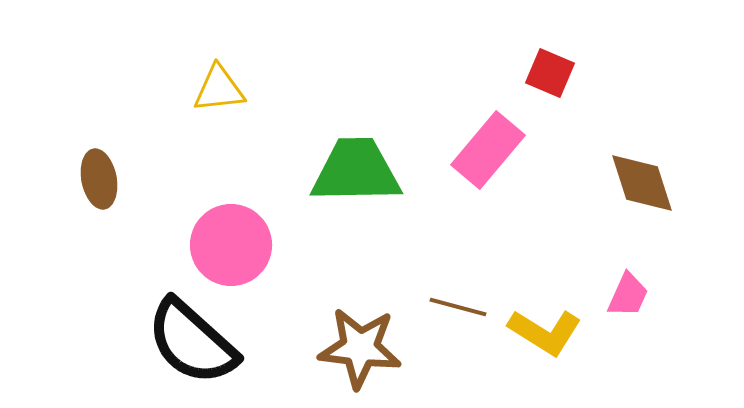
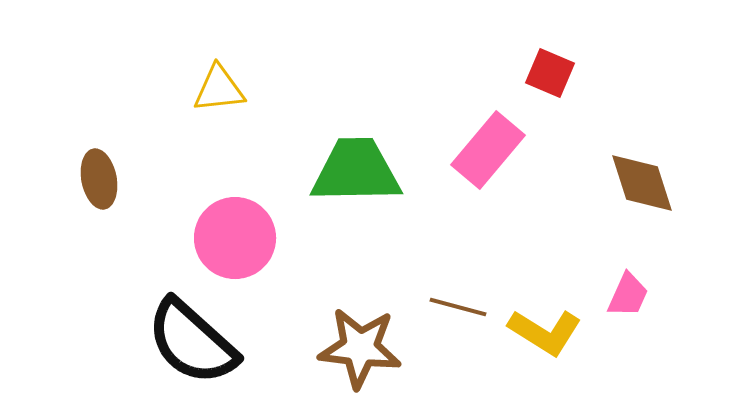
pink circle: moved 4 px right, 7 px up
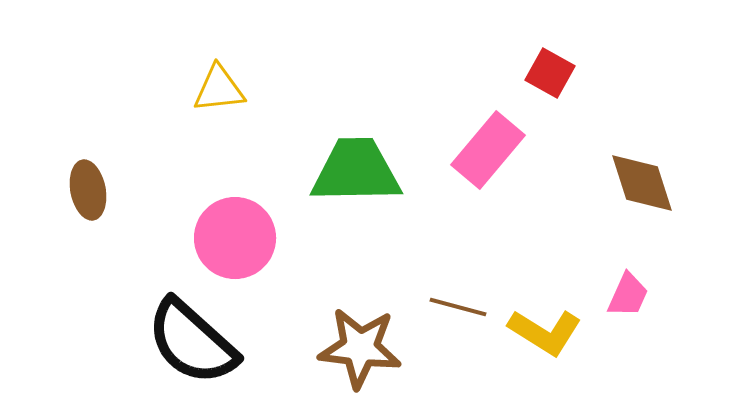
red square: rotated 6 degrees clockwise
brown ellipse: moved 11 px left, 11 px down
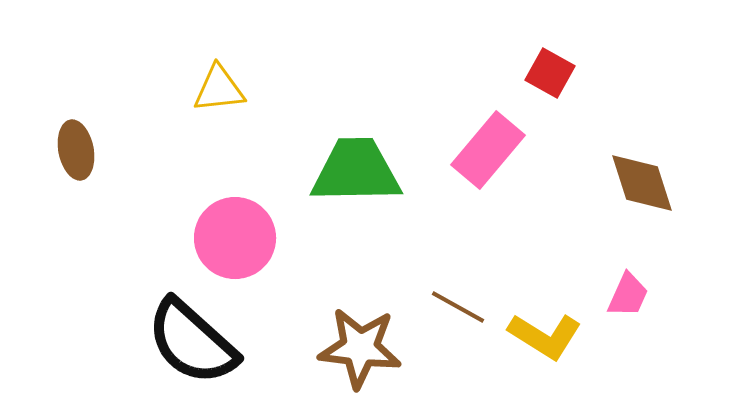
brown ellipse: moved 12 px left, 40 px up
brown line: rotated 14 degrees clockwise
yellow L-shape: moved 4 px down
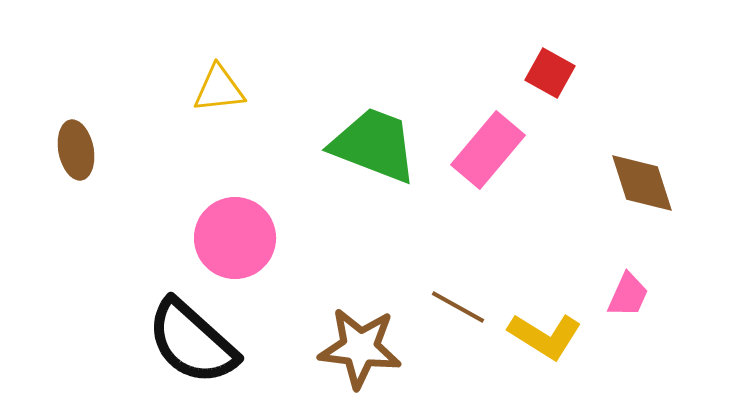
green trapezoid: moved 18 px right, 26 px up; rotated 22 degrees clockwise
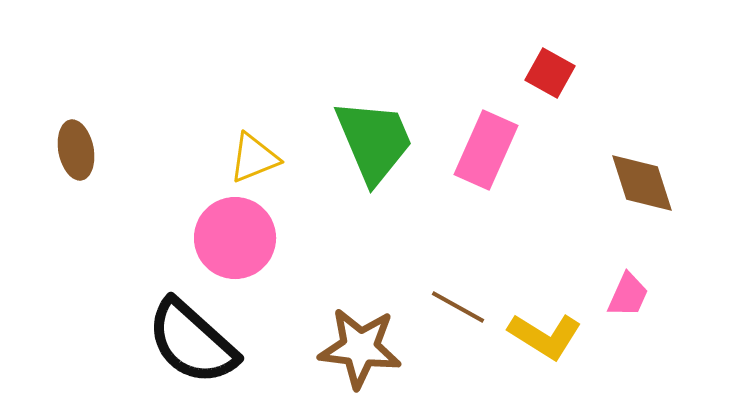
yellow triangle: moved 35 px right, 69 px down; rotated 16 degrees counterclockwise
green trapezoid: moved 4 px up; rotated 46 degrees clockwise
pink rectangle: moved 2 px left; rotated 16 degrees counterclockwise
